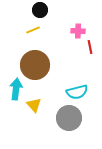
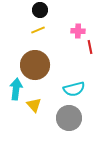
yellow line: moved 5 px right
cyan semicircle: moved 3 px left, 3 px up
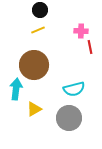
pink cross: moved 3 px right
brown circle: moved 1 px left
yellow triangle: moved 4 px down; rotated 42 degrees clockwise
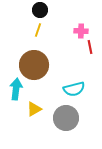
yellow line: rotated 48 degrees counterclockwise
gray circle: moved 3 px left
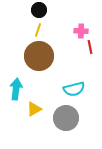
black circle: moved 1 px left
brown circle: moved 5 px right, 9 px up
